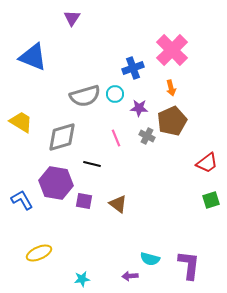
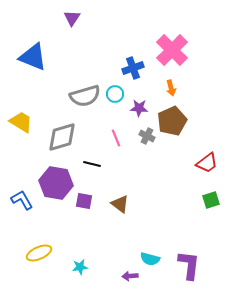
brown triangle: moved 2 px right
cyan star: moved 2 px left, 12 px up
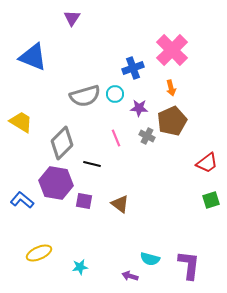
gray diamond: moved 6 px down; rotated 28 degrees counterclockwise
blue L-shape: rotated 20 degrees counterclockwise
purple arrow: rotated 21 degrees clockwise
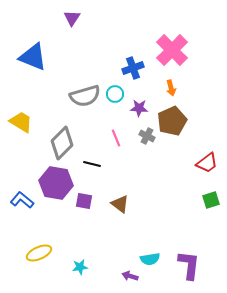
cyan semicircle: rotated 24 degrees counterclockwise
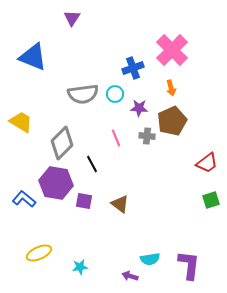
gray semicircle: moved 2 px left, 2 px up; rotated 8 degrees clockwise
gray cross: rotated 21 degrees counterclockwise
black line: rotated 48 degrees clockwise
blue L-shape: moved 2 px right, 1 px up
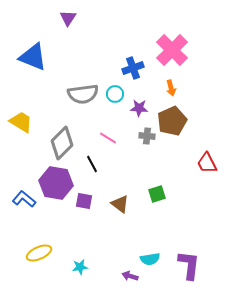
purple triangle: moved 4 px left
pink line: moved 8 px left; rotated 36 degrees counterclockwise
red trapezoid: rotated 100 degrees clockwise
green square: moved 54 px left, 6 px up
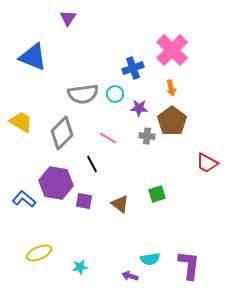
brown pentagon: rotated 12 degrees counterclockwise
gray diamond: moved 10 px up
red trapezoid: rotated 35 degrees counterclockwise
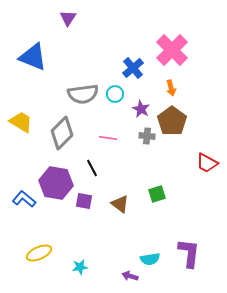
blue cross: rotated 20 degrees counterclockwise
purple star: moved 2 px right, 1 px down; rotated 24 degrees clockwise
pink line: rotated 24 degrees counterclockwise
black line: moved 4 px down
purple L-shape: moved 12 px up
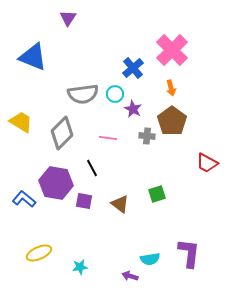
purple star: moved 8 px left
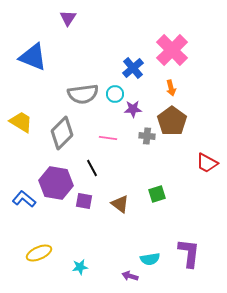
purple star: rotated 30 degrees counterclockwise
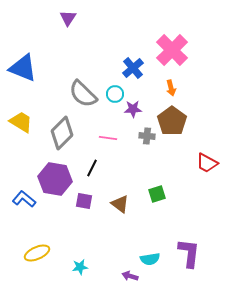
blue triangle: moved 10 px left, 11 px down
gray semicircle: rotated 52 degrees clockwise
black line: rotated 54 degrees clockwise
purple hexagon: moved 1 px left, 4 px up
yellow ellipse: moved 2 px left
